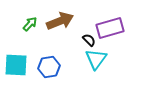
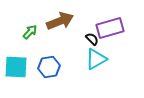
green arrow: moved 8 px down
black semicircle: moved 3 px right, 1 px up
cyan triangle: rotated 25 degrees clockwise
cyan square: moved 2 px down
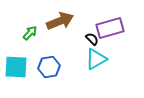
green arrow: moved 1 px down
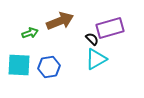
green arrow: rotated 28 degrees clockwise
cyan square: moved 3 px right, 2 px up
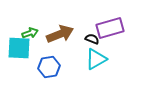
brown arrow: moved 13 px down
black semicircle: rotated 24 degrees counterclockwise
cyan square: moved 17 px up
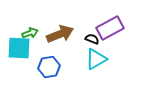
purple rectangle: rotated 12 degrees counterclockwise
